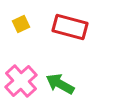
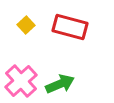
yellow square: moved 5 px right, 1 px down; rotated 18 degrees counterclockwise
green arrow: rotated 128 degrees clockwise
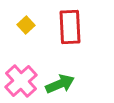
red rectangle: rotated 72 degrees clockwise
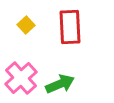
pink cross: moved 3 px up
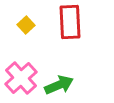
red rectangle: moved 5 px up
green arrow: moved 1 px left, 1 px down
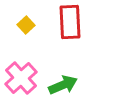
green arrow: moved 4 px right
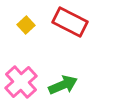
red rectangle: rotated 60 degrees counterclockwise
pink cross: moved 4 px down
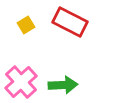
yellow square: rotated 12 degrees clockwise
green arrow: rotated 20 degrees clockwise
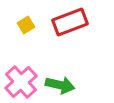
red rectangle: rotated 48 degrees counterclockwise
green arrow: moved 3 px left; rotated 16 degrees clockwise
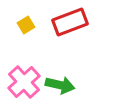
pink cross: moved 3 px right
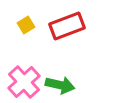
red rectangle: moved 3 px left, 4 px down
